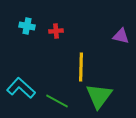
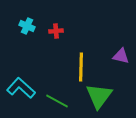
cyan cross: rotated 14 degrees clockwise
purple triangle: moved 20 px down
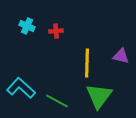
yellow line: moved 6 px right, 4 px up
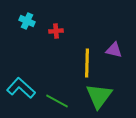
cyan cross: moved 5 px up
purple triangle: moved 7 px left, 6 px up
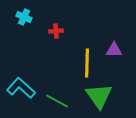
cyan cross: moved 3 px left, 4 px up
purple triangle: rotated 12 degrees counterclockwise
green triangle: rotated 12 degrees counterclockwise
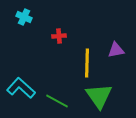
red cross: moved 3 px right, 5 px down
purple triangle: moved 2 px right; rotated 12 degrees counterclockwise
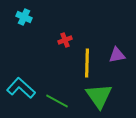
red cross: moved 6 px right, 4 px down; rotated 16 degrees counterclockwise
purple triangle: moved 1 px right, 5 px down
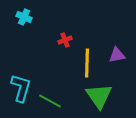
cyan L-shape: rotated 64 degrees clockwise
green line: moved 7 px left
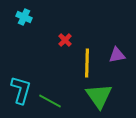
red cross: rotated 24 degrees counterclockwise
cyan L-shape: moved 2 px down
